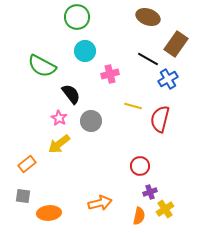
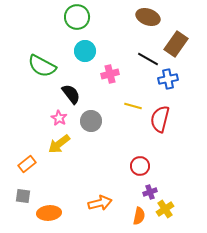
blue cross: rotated 18 degrees clockwise
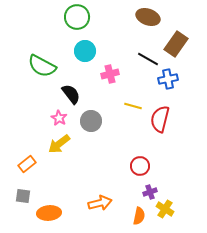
yellow cross: rotated 24 degrees counterclockwise
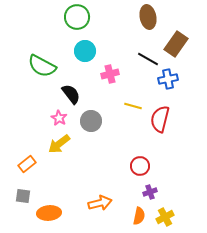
brown ellipse: rotated 60 degrees clockwise
yellow cross: moved 8 px down; rotated 30 degrees clockwise
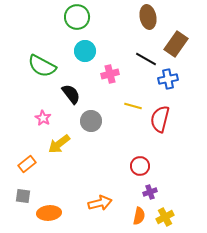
black line: moved 2 px left
pink star: moved 16 px left
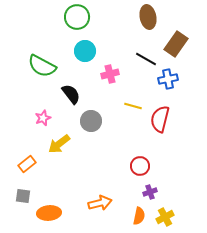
pink star: rotated 21 degrees clockwise
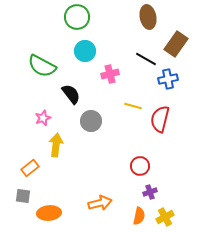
yellow arrow: moved 3 px left, 1 px down; rotated 135 degrees clockwise
orange rectangle: moved 3 px right, 4 px down
